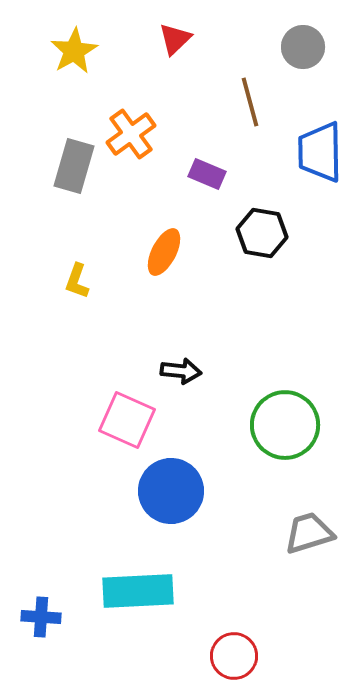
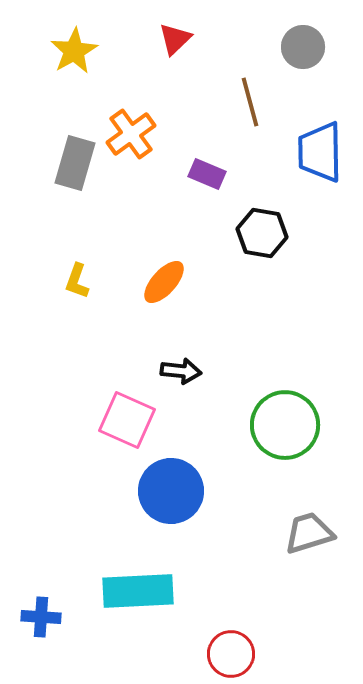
gray rectangle: moved 1 px right, 3 px up
orange ellipse: moved 30 px down; rotated 15 degrees clockwise
red circle: moved 3 px left, 2 px up
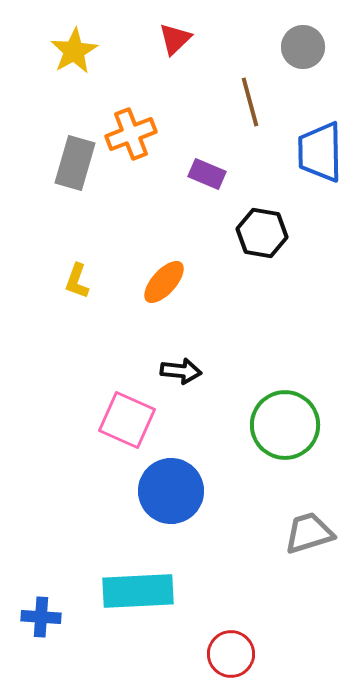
orange cross: rotated 15 degrees clockwise
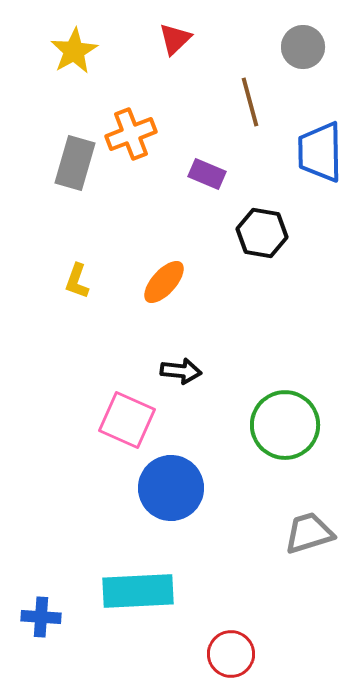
blue circle: moved 3 px up
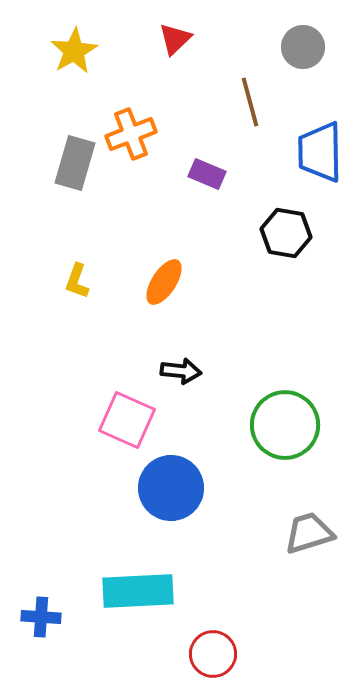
black hexagon: moved 24 px right
orange ellipse: rotated 9 degrees counterclockwise
red circle: moved 18 px left
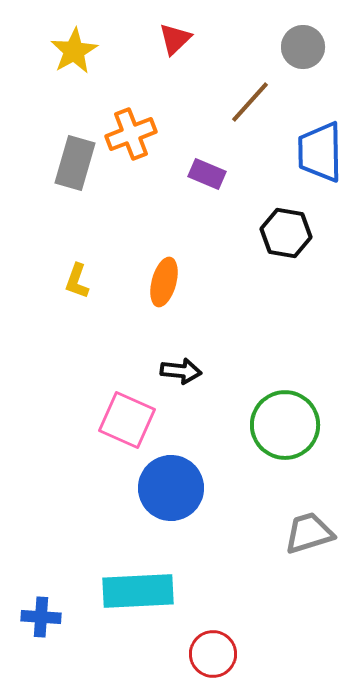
brown line: rotated 57 degrees clockwise
orange ellipse: rotated 18 degrees counterclockwise
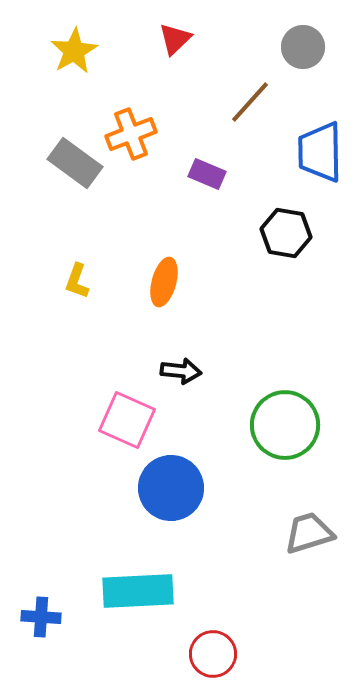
gray rectangle: rotated 70 degrees counterclockwise
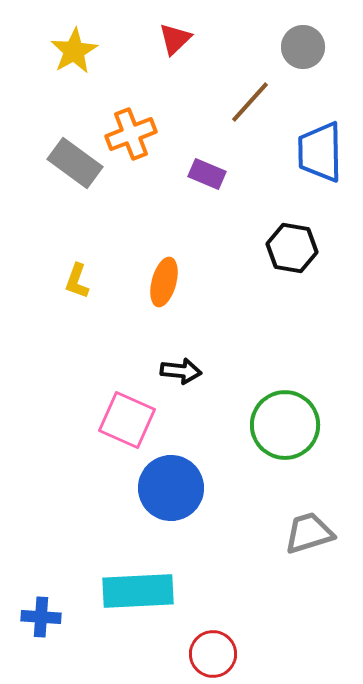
black hexagon: moved 6 px right, 15 px down
